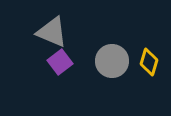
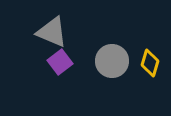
yellow diamond: moved 1 px right, 1 px down
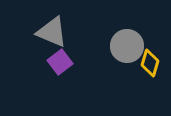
gray circle: moved 15 px right, 15 px up
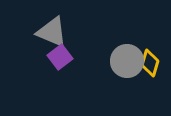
gray circle: moved 15 px down
purple square: moved 5 px up
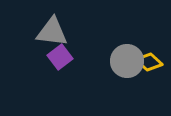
gray triangle: rotated 16 degrees counterclockwise
yellow diamond: moved 1 px left, 1 px up; rotated 64 degrees counterclockwise
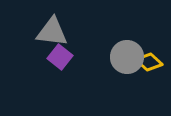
purple square: rotated 15 degrees counterclockwise
gray circle: moved 4 px up
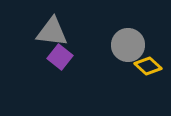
gray circle: moved 1 px right, 12 px up
yellow diamond: moved 1 px left, 4 px down
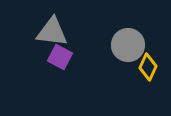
purple square: rotated 10 degrees counterclockwise
yellow diamond: moved 1 px down; rotated 72 degrees clockwise
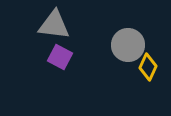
gray triangle: moved 2 px right, 7 px up
